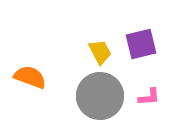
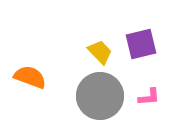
yellow trapezoid: rotated 16 degrees counterclockwise
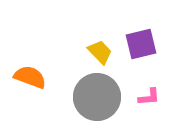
gray circle: moved 3 px left, 1 px down
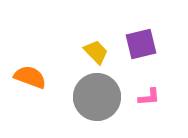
yellow trapezoid: moved 4 px left
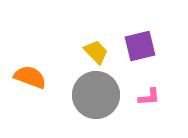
purple square: moved 1 px left, 2 px down
gray circle: moved 1 px left, 2 px up
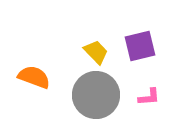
orange semicircle: moved 4 px right
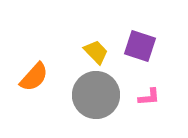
purple square: rotated 32 degrees clockwise
orange semicircle: rotated 112 degrees clockwise
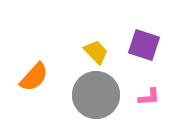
purple square: moved 4 px right, 1 px up
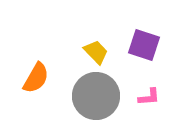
orange semicircle: moved 2 px right, 1 px down; rotated 12 degrees counterclockwise
gray circle: moved 1 px down
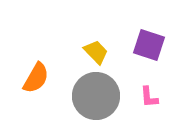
purple square: moved 5 px right
pink L-shape: rotated 90 degrees clockwise
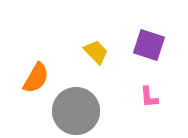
gray circle: moved 20 px left, 15 px down
